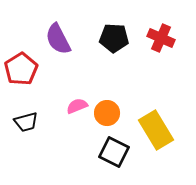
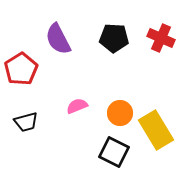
orange circle: moved 13 px right
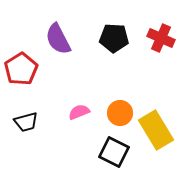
pink semicircle: moved 2 px right, 6 px down
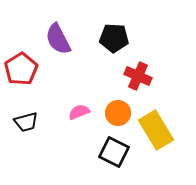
red cross: moved 23 px left, 38 px down
orange circle: moved 2 px left
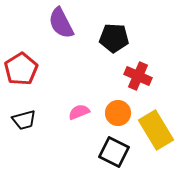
purple semicircle: moved 3 px right, 16 px up
black trapezoid: moved 2 px left, 2 px up
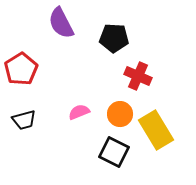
orange circle: moved 2 px right, 1 px down
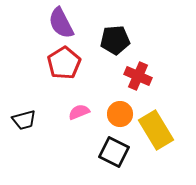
black pentagon: moved 1 px right, 2 px down; rotated 8 degrees counterclockwise
red pentagon: moved 43 px right, 6 px up
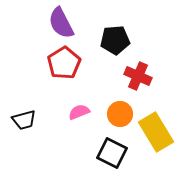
yellow rectangle: moved 2 px down
black square: moved 2 px left, 1 px down
